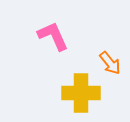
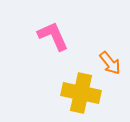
yellow cross: rotated 12 degrees clockwise
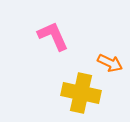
orange arrow: rotated 25 degrees counterclockwise
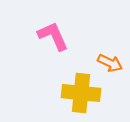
yellow cross: rotated 6 degrees counterclockwise
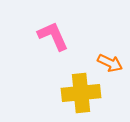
yellow cross: rotated 12 degrees counterclockwise
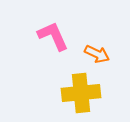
orange arrow: moved 13 px left, 9 px up
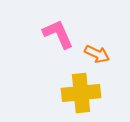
pink L-shape: moved 5 px right, 2 px up
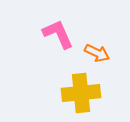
orange arrow: moved 1 px up
